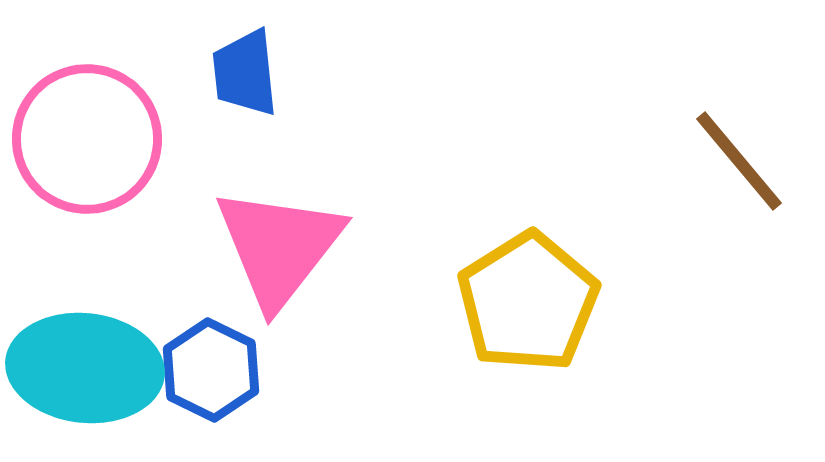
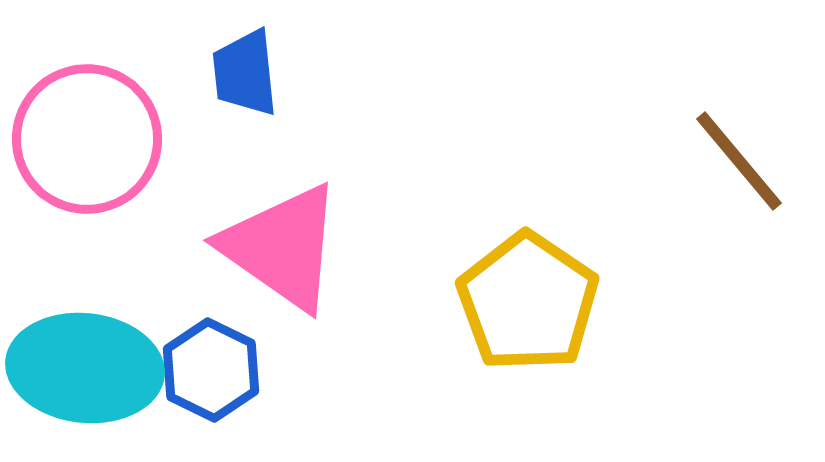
pink triangle: moved 3 px right; rotated 33 degrees counterclockwise
yellow pentagon: rotated 6 degrees counterclockwise
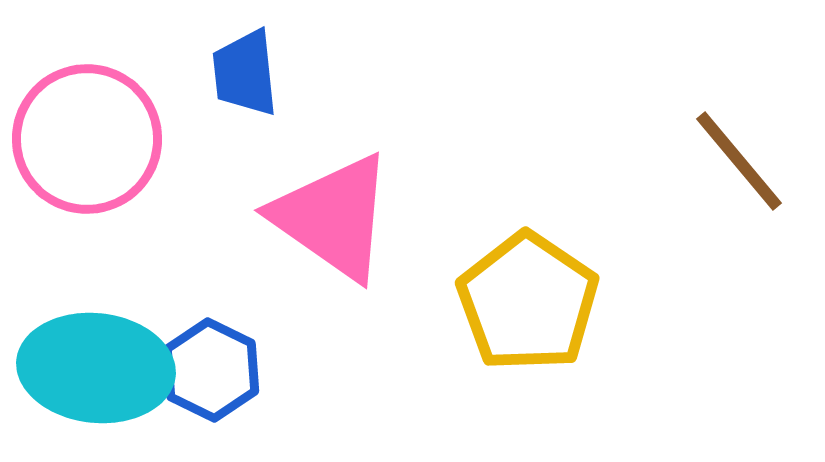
pink triangle: moved 51 px right, 30 px up
cyan ellipse: moved 11 px right
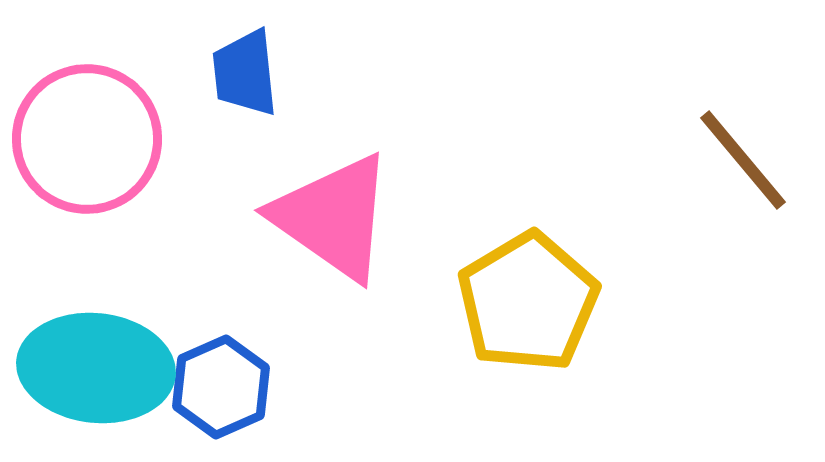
brown line: moved 4 px right, 1 px up
yellow pentagon: rotated 7 degrees clockwise
blue hexagon: moved 10 px right, 17 px down; rotated 10 degrees clockwise
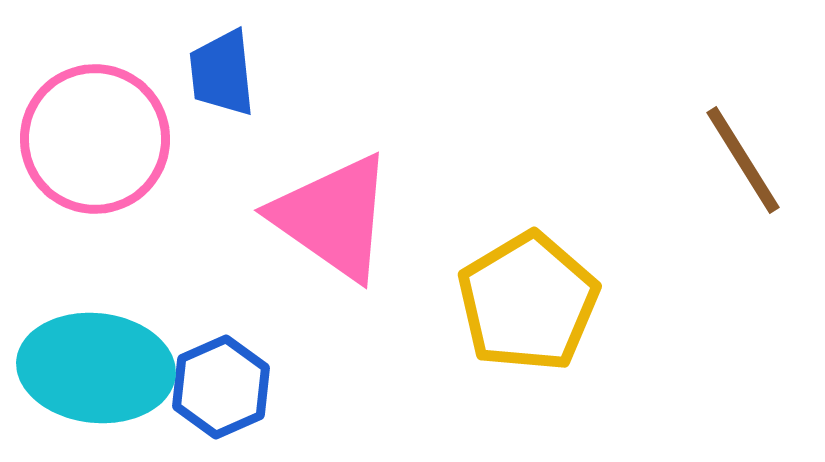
blue trapezoid: moved 23 px left
pink circle: moved 8 px right
brown line: rotated 8 degrees clockwise
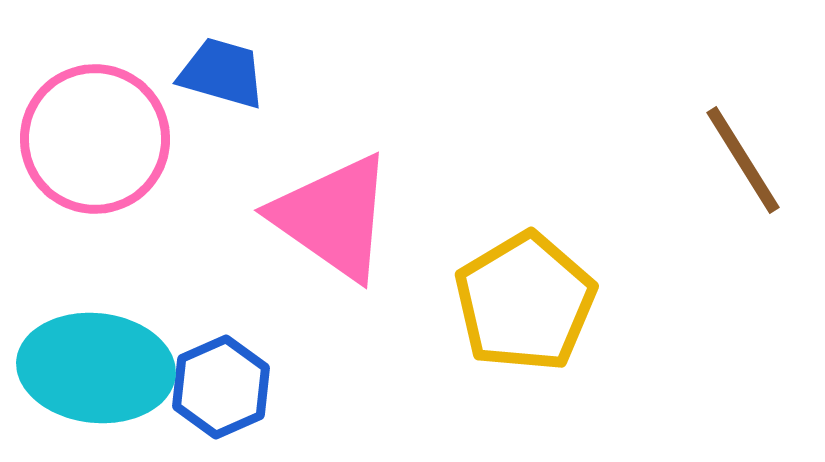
blue trapezoid: rotated 112 degrees clockwise
yellow pentagon: moved 3 px left
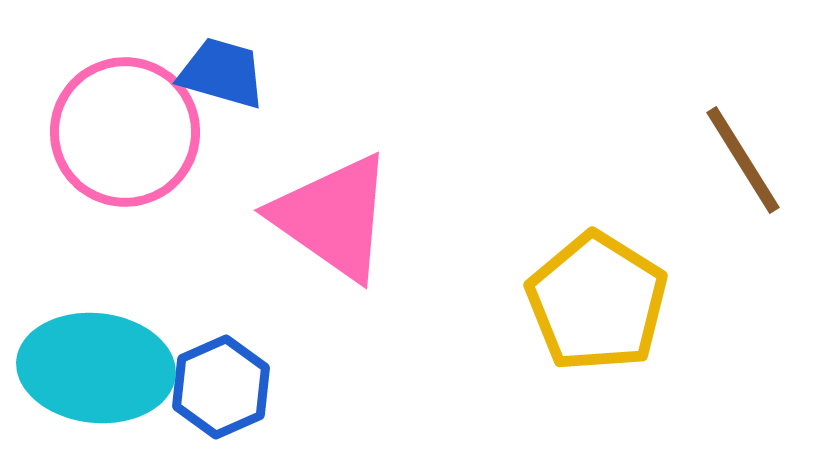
pink circle: moved 30 px right, 7 px up
yellow pentagon: moved 72 px right; rotated 9 degrees counterclockwise
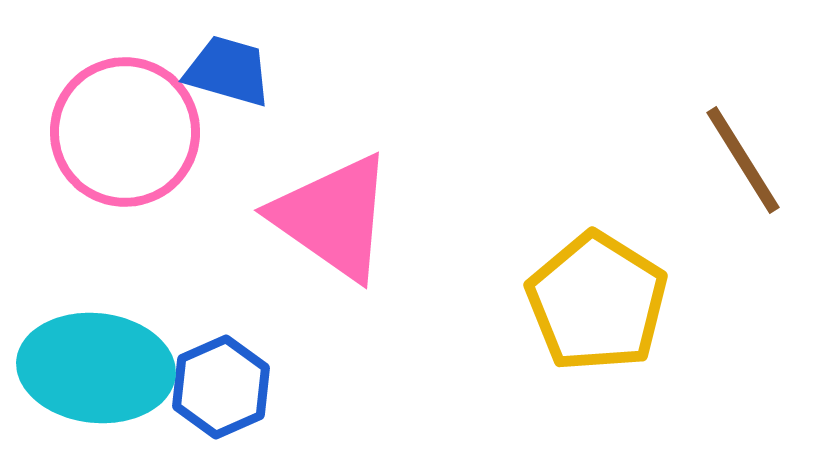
blue trapezoid: moved 6 px right, 2 px up
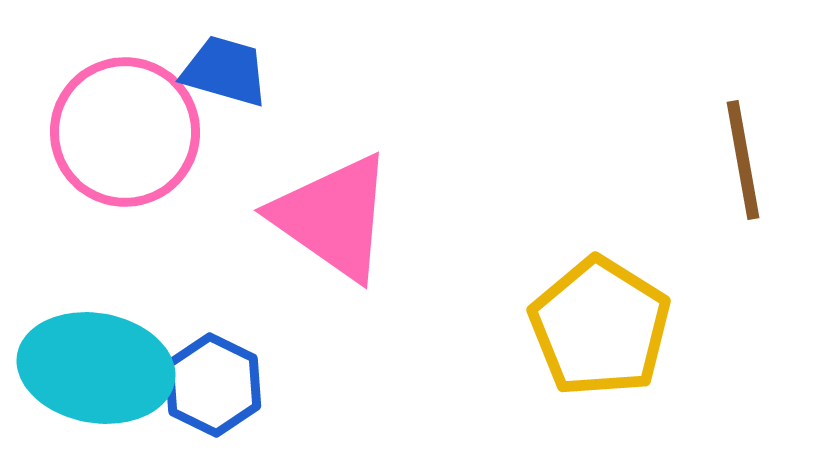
blue trapezoid: moved 3 px left
brown line: rotated 22 degrees clockwise
yellow pentagon: moved 3 px right, 25 px down
cyan ellipse: rotated 4 degrees clockwise
blue hexagon: moved 8 px left, 2 px up; rotated 10 degrees counterclockwise
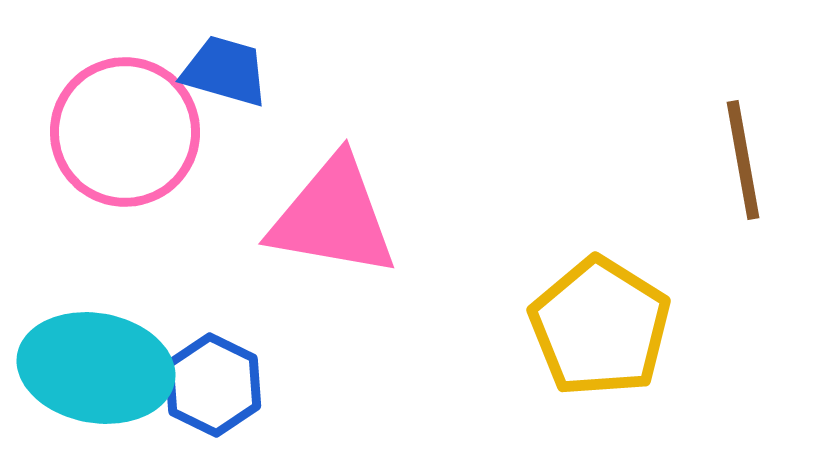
pink triangle: rotated 25 degrees counterclockwise
